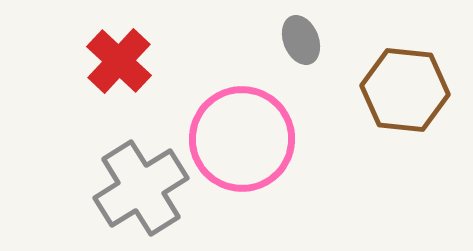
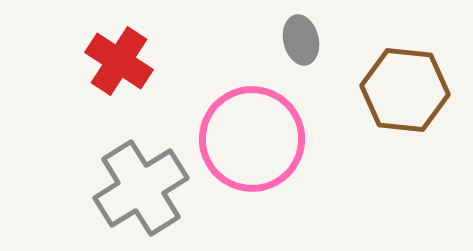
gray ellipse: rotated 9 degrees clockwise
red cross: rotated 10 degrees counterclockwise
pink circle: moved 10 px right
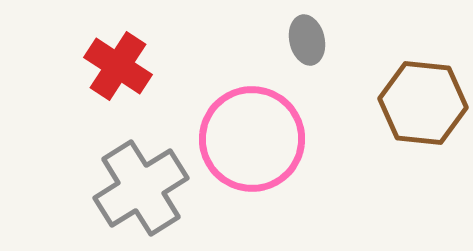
gray ellipse: moved 6 px right
red cross: moved 1 px left, 5 px down
brown hexagon: moved 18 px right, 13 px down
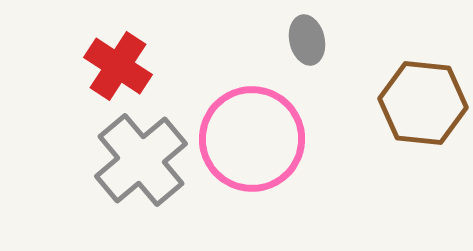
gray cross: moved 28 px up; rotated 8 degrees counterclockwise
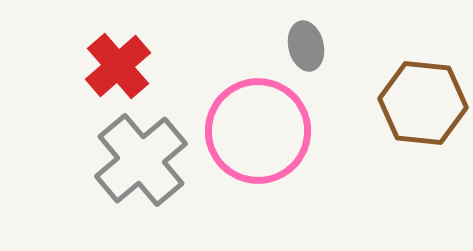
gray ellipse: moved 1 px left, 6 px down
red cross: rotated 16 degrees clockwise
pink circle: moved 6 px right, 8 px up
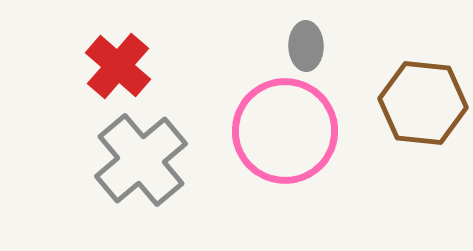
gray ellipse: rotated 12 degrees clockwise
red cross: rotated 8 degrees counterclockwise
pink circle: moved 27 px right
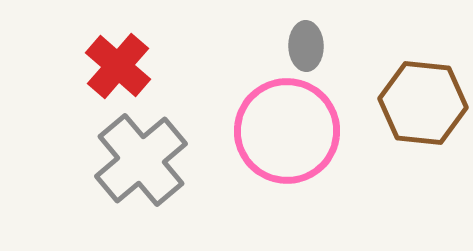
pink circle: moved 2 px right
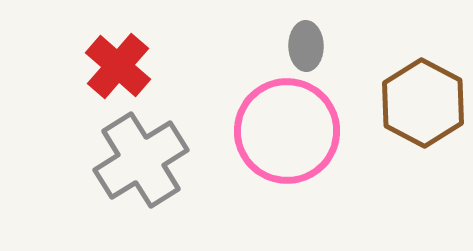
brown hexagon: rotated 22 degrees clockwise
gray cross: rotated 8 degrees clockwise
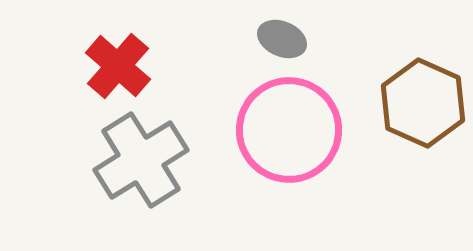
gray ellipse: moved 24 px left, 7 px up; rotated 66 degrees counterclockwise
brown hexagon: rotated 4 degrees counterclockwise
pink circle: moved 2 px right, 1 px up
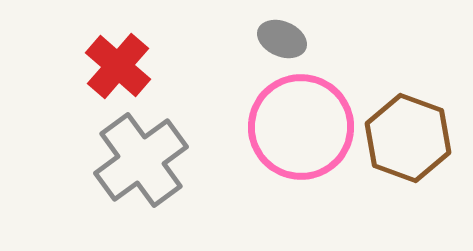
brown hexagon: moved 15 px left, 35 px down; rotated 4 degrees counterclockwise
pink circle: moved 12 px right, 3 px up
gray cross: rotated 4 degrees counterclockwise
